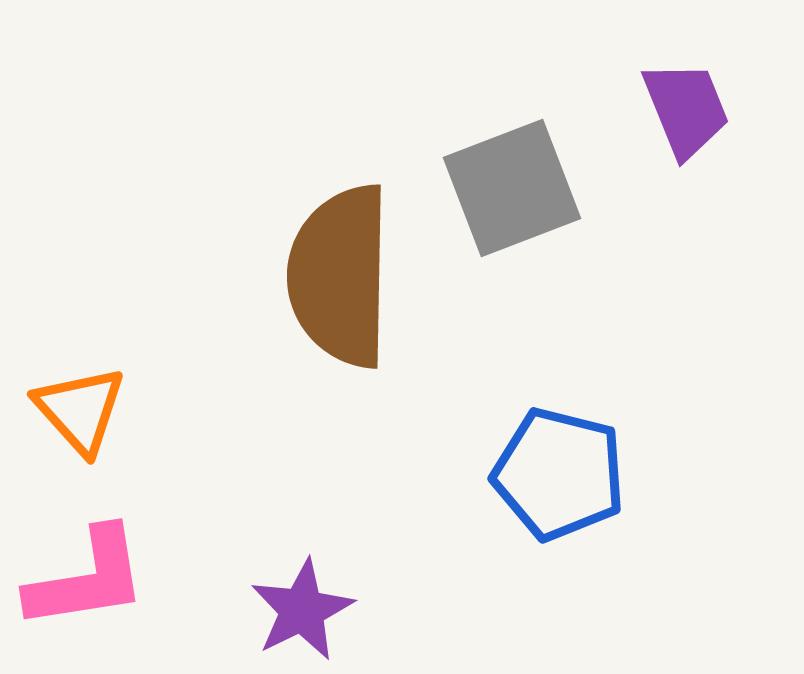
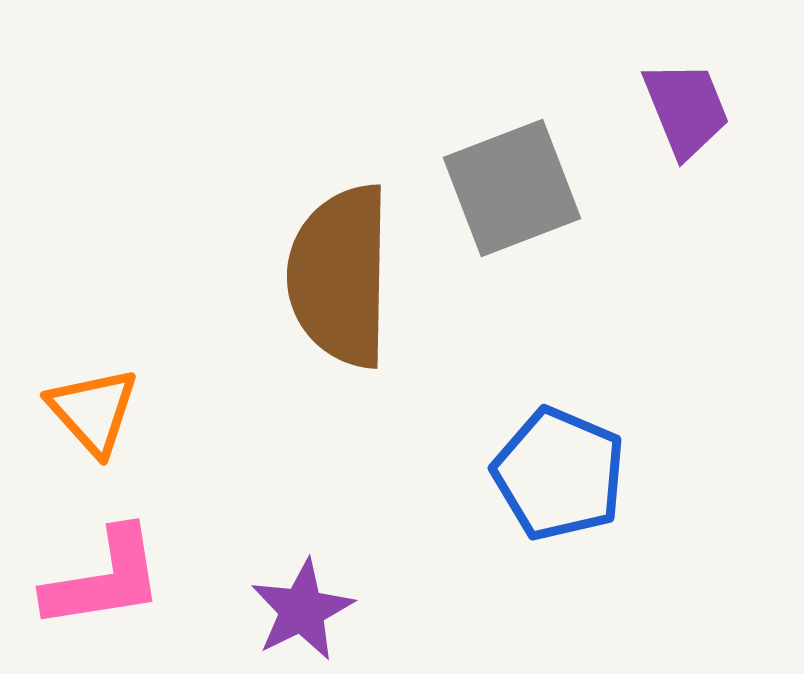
orange triangle: moved 13 px right, 1 px down
blue pentagon: rotated 9 degrees clockwise
pink L-shape: moved 17 px right
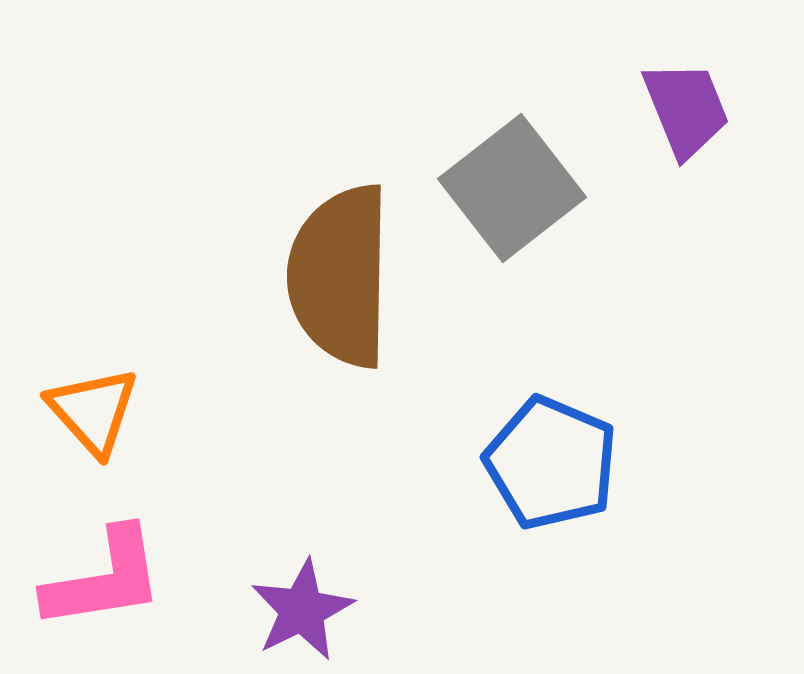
gray square: rotated 17 degrees counterclockwise
blue pentagon: moved 8 px left, 11 px up
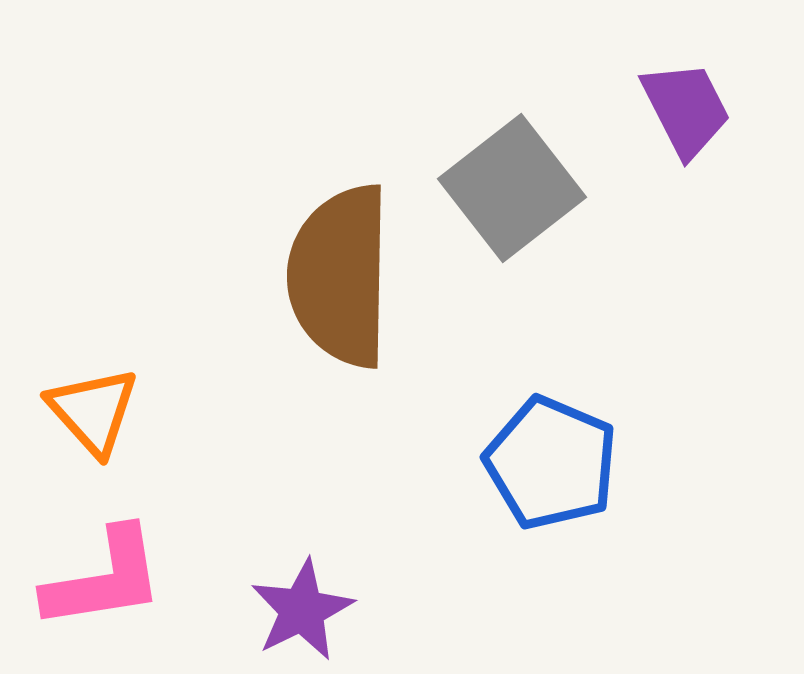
purple trapezoid: rotated 5 degrees counterclockwise
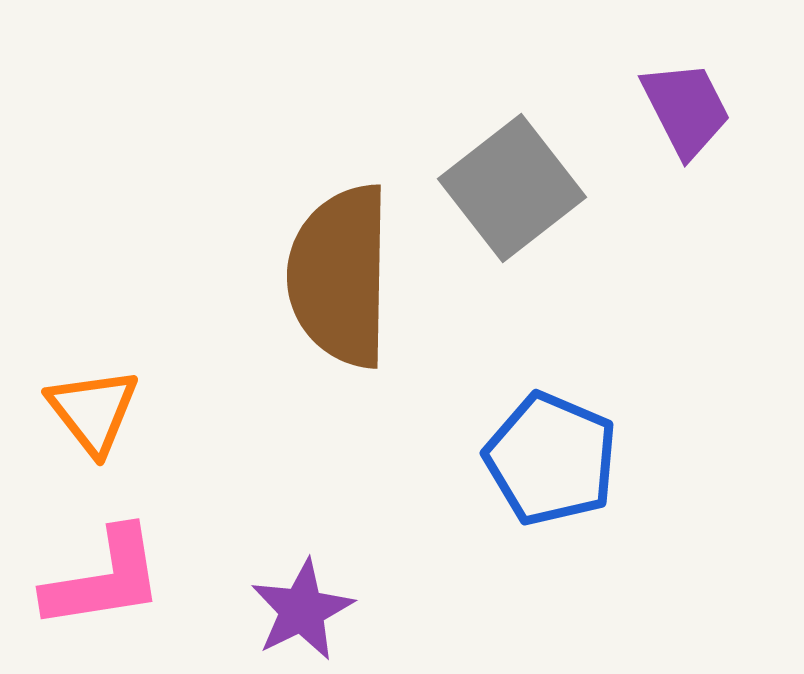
orange triangle: rotated 4 degrees clockwise
blue pentagon: moved 4 px up
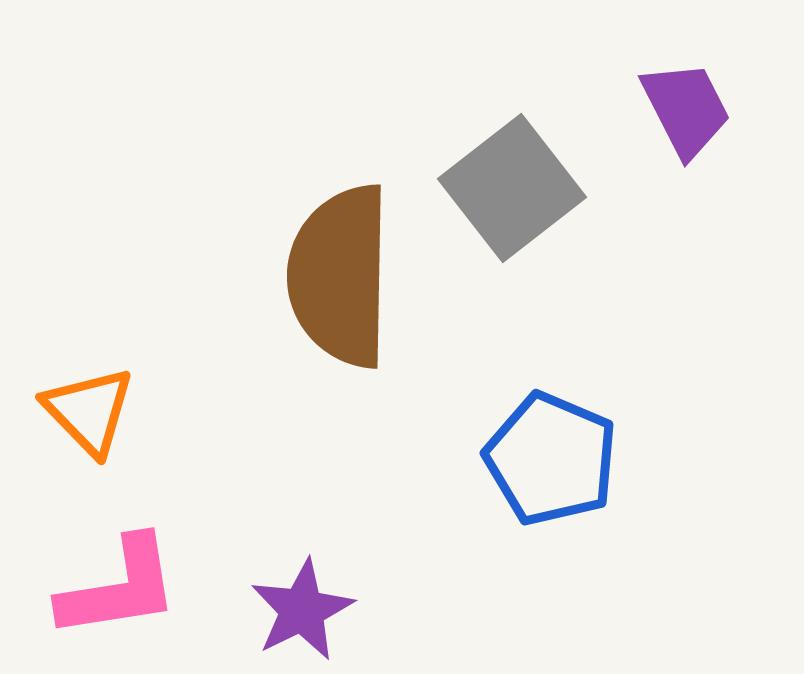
orange triangle: moved 4 px left; rotated 6 degrees counterclockwise
pink L-shape: moved 15 px right, 9 px down
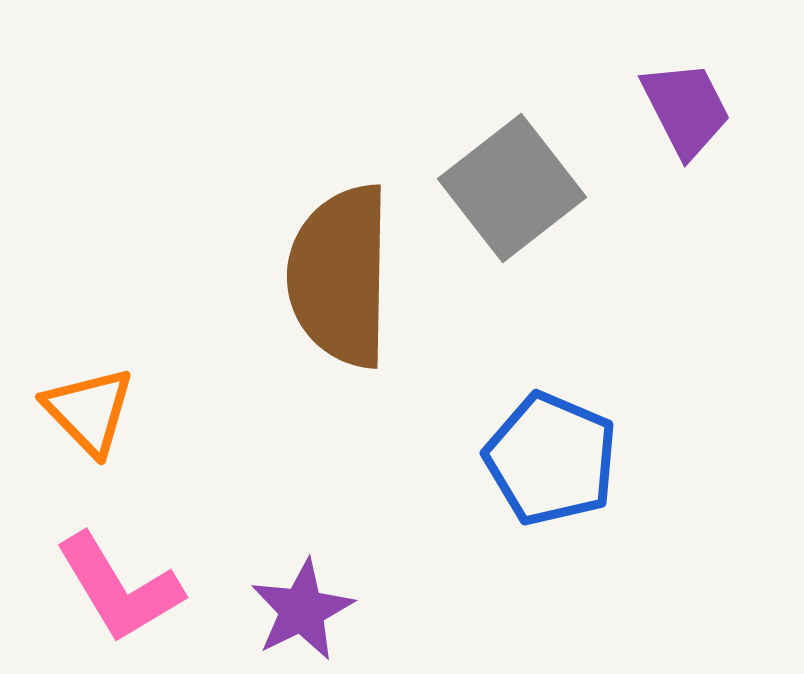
pink L-shape: rotated 68 degrees clockwise
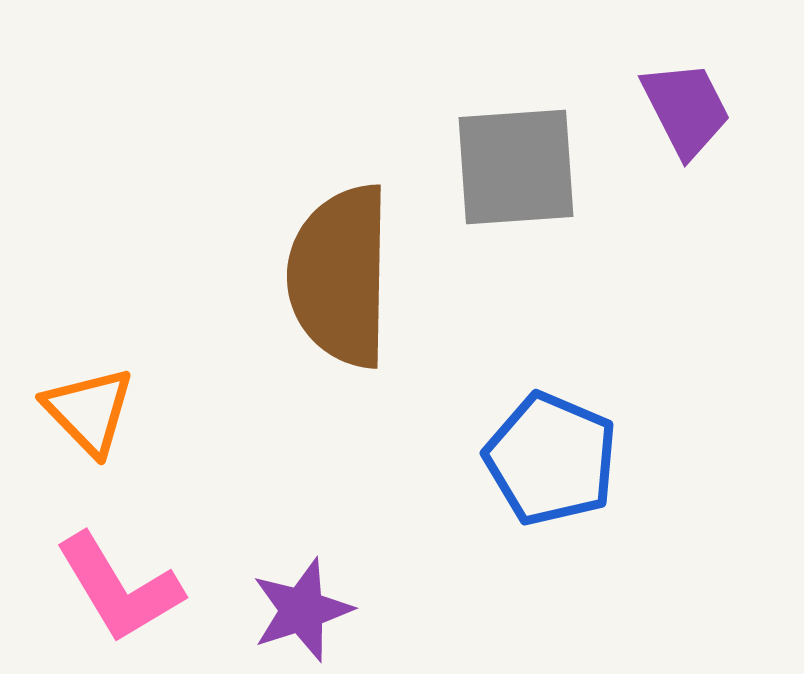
gray square: moved 4 px right, 21 px up; rotated 34 degrees clockwise
purple star: rotated 8 degrees clockwise
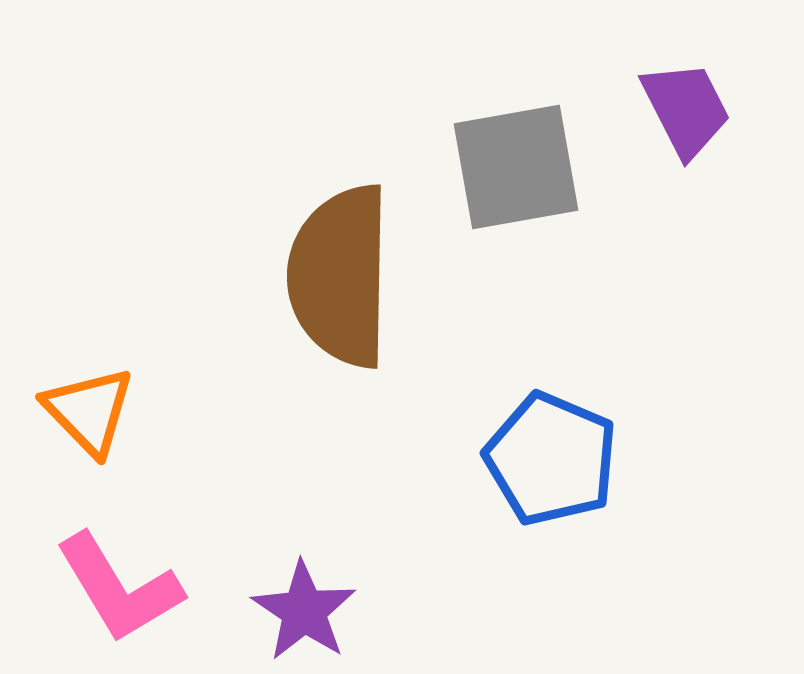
gray square: rotated 6 degrees counterclockwise
purple star: moved 2 px right, 1 px down; rotated 20 degrees counterclockwise
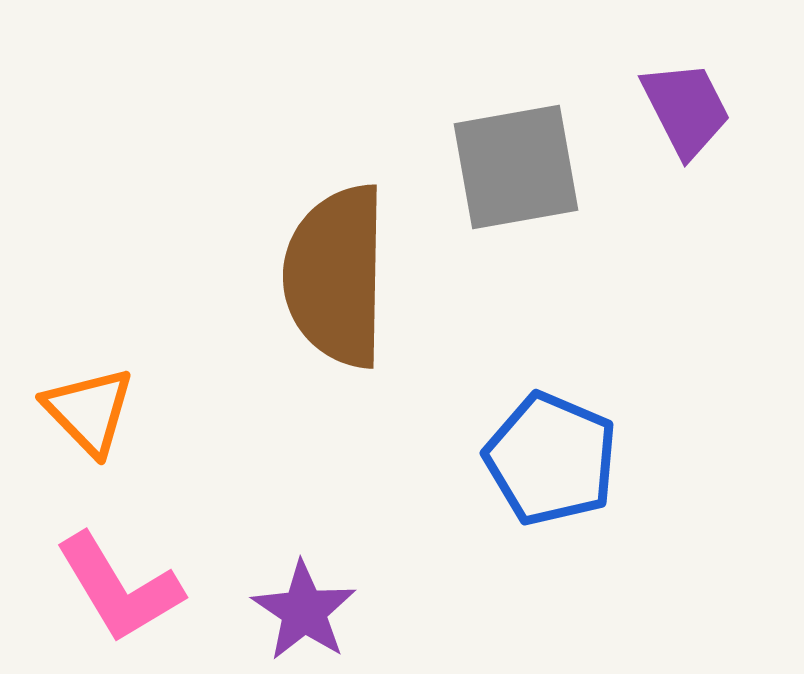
brown semicircle: moved 4 px left
